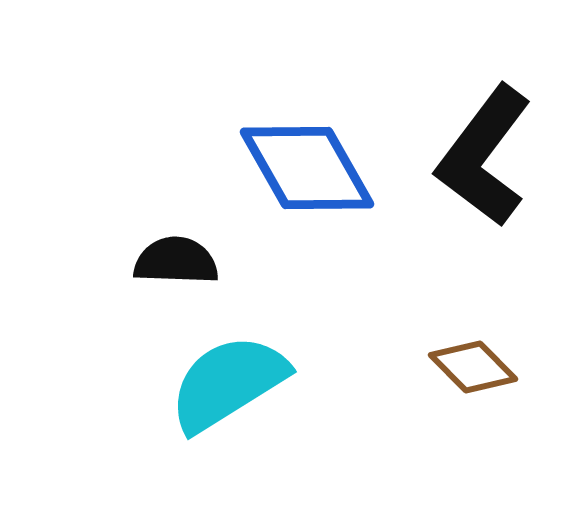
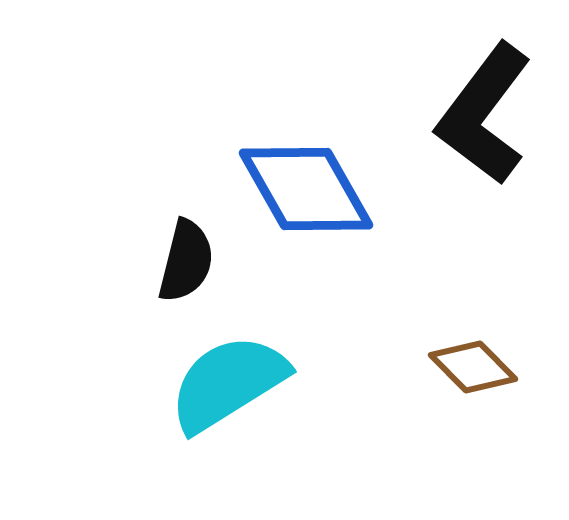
black L-shape: moved 42 px up
blue diamond: moved 1 px left, 21 px down
black semicircle: moved 10 px right; rotated 102 degrees clockwise
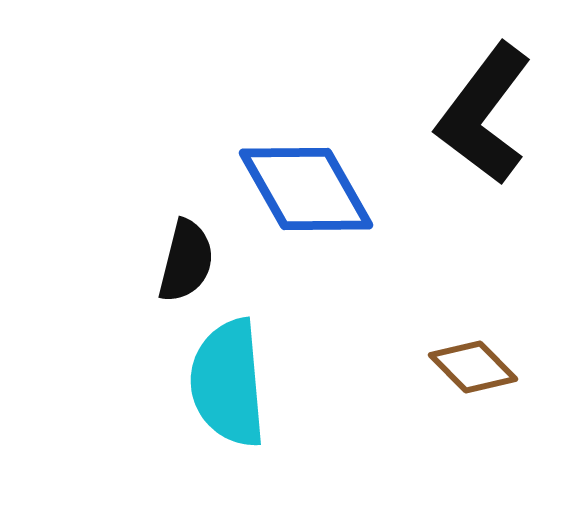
cyan semicircle: rotated 63 degrees counterclockwise
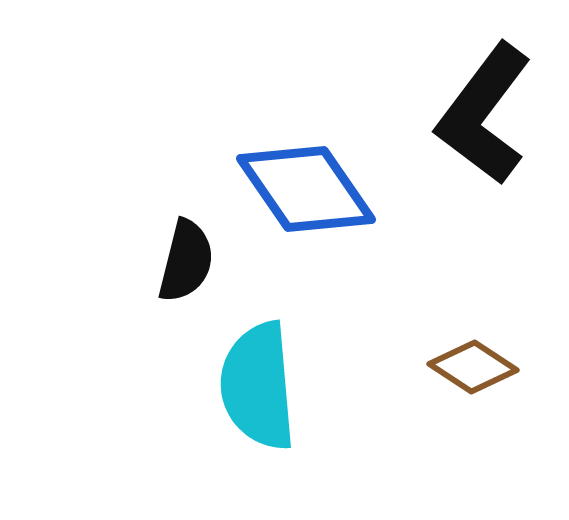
blue diamond: rotated 5 degrees counterclockwise
brown diamond: rotated 12 degrees counterclockwise
cyan semicircle: moved 30 px right, 3 px down
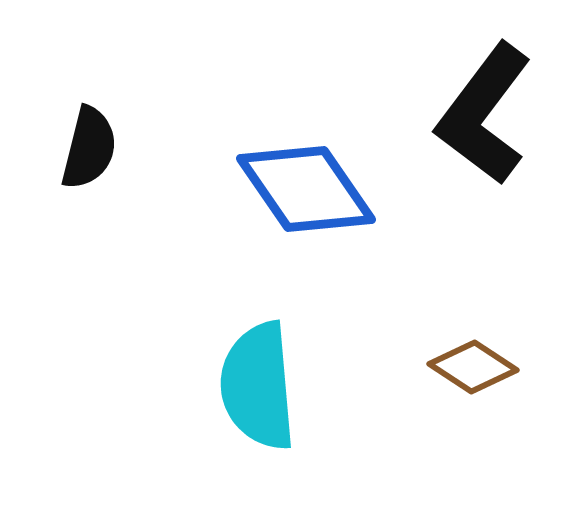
black semicircle: moved 97 px left, 113 px up
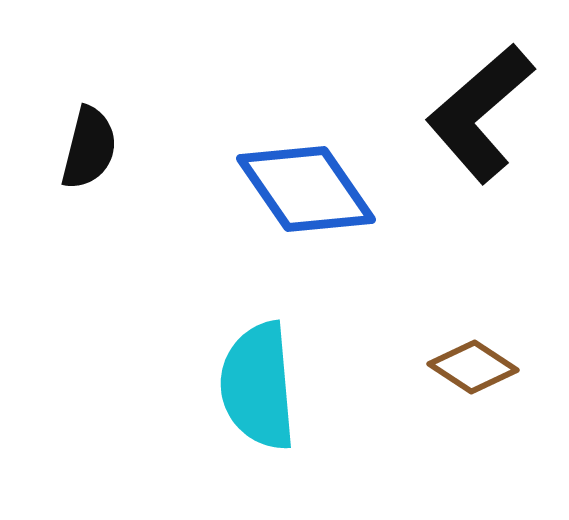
black L-shape: moved 4 px left, 1 px up; rotated 12 degrees clockwise
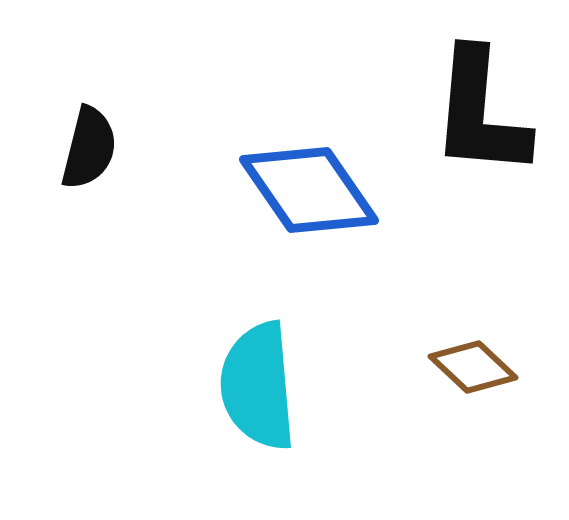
black L-shape: rotated 44 degrees counterclockwise
blue diamond: moved 3 px right, 1 px down
brown diamond: rotated 10 degrees clockwise
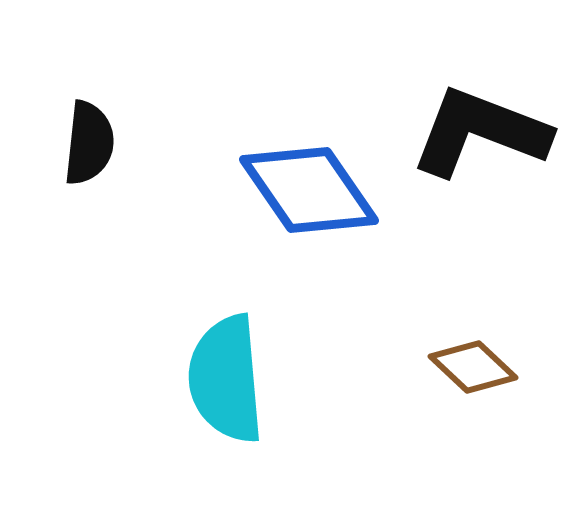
black L-shape: moved 19 px down; rotated 106 degrees clockwise
black semicircle: moved 5 px up; rotated 8 degrees counterclockwise
cyan semicircle: moved 32 px left, 7 px up
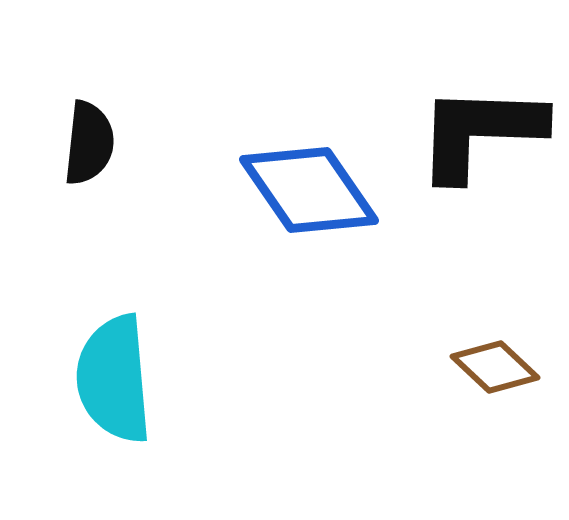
black L-shape: rotated 19 degrees counterclockwise
brown diamond: moved 22 px right
cyan semicircle: moved 112 px left
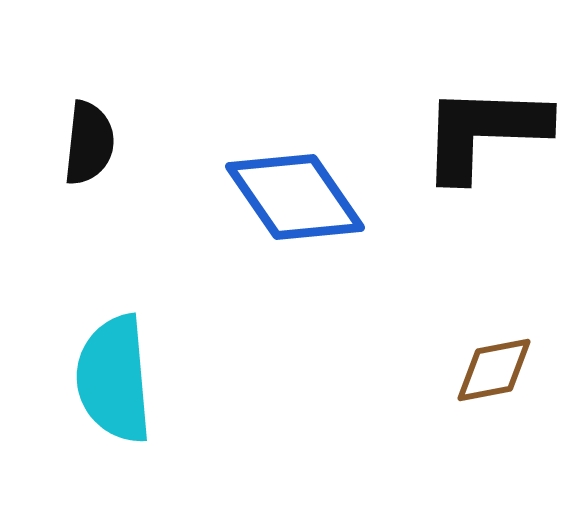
black L-shape: moved 4 px right
blue diamond: moved 14 px left, 7 px down
brown diamond: moved 1 px left, 3 px down; rotated 54 degrees counterclockwise
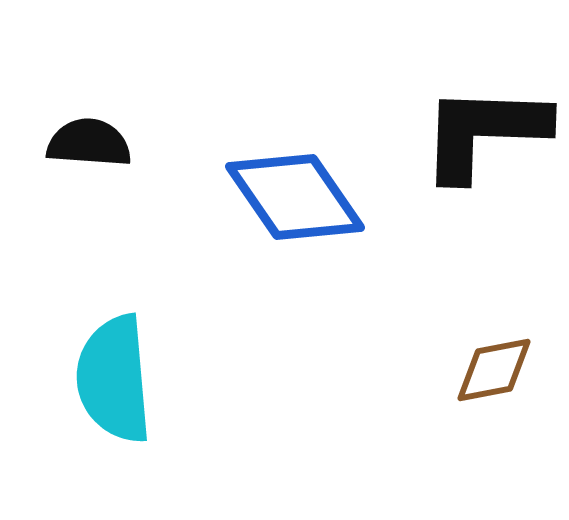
black semicircle: rotated 92 degrees counterclockwise
